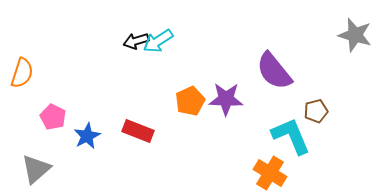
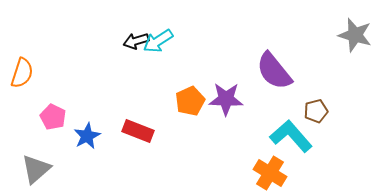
cyan L-shape: rotated 18 degrees counterclockwise
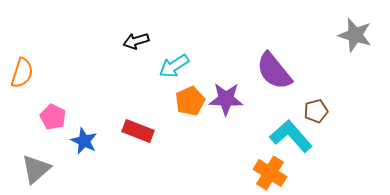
cyan arrow: moved 16 px right, 25 px down
blue star: moved 3 px left, 5 px down; rotated 20 degrees counterclockwise
